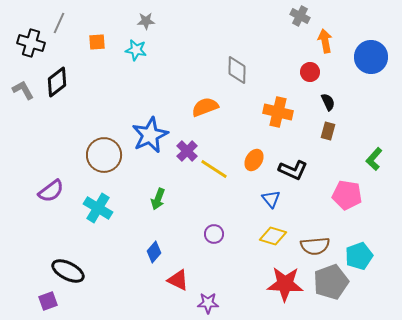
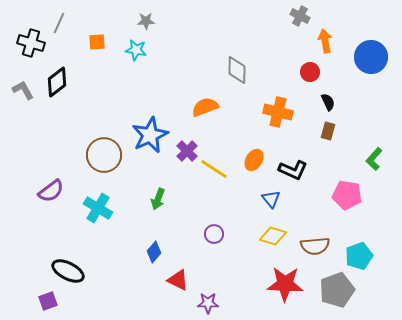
gray pentagon: moved 6 px right, 8 px down
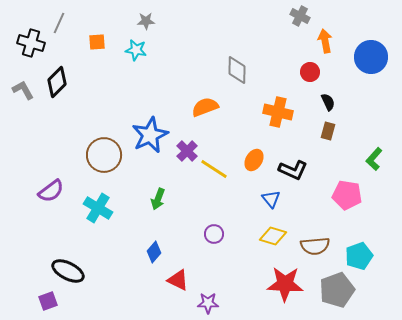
black diamond: rotated 8 degrees counterclockwise
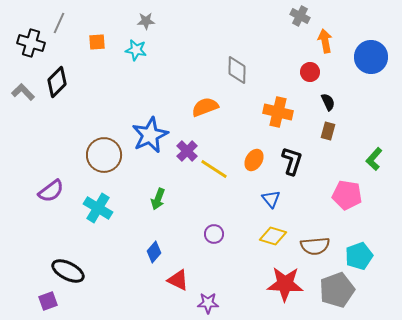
gray L-shape: moved 2 px down; rotated 15 degrees counterclockwise
black L-shape: moved 1 px left, 9 px up; rotated 96 degrees counterclockwise
